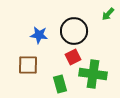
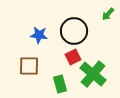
brown square: moved 1 px right, 1 px down
green cross: rotated 32 degrees clockwise
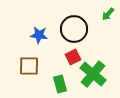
black circle: moved 2 px up
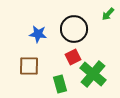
blue star: moved 1 px left, 1 px up
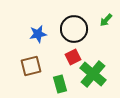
green arrow: moved 2 px left, 6 px down
blue star: rotated 18 degrees counterclockwise
brown square: moved 2 px right; rotated 15 degrees counterclockwise
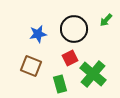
red square: moved 3 px left, 1 px down
brown square: rotated 35 degrees clockwise
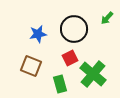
green arrow: moved 1 px right, 2 px up
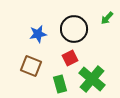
green cross: moved 1 px left, 5 px down
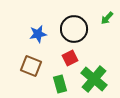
green cross: moved 2 px right
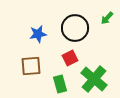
black circle: moved 1 px right, 1 px up
brown square: rotated 25 degrees counterclockwise
